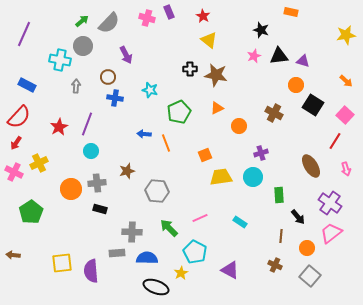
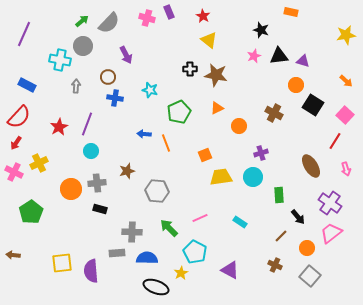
brown line at (281, 236): rotated 40 degrees clockwise
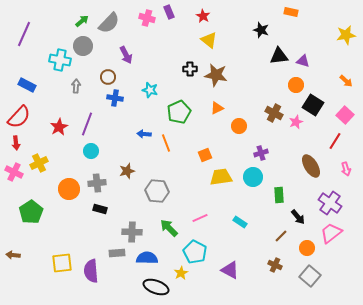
pink star at (254, 56): moved 42 px right, 66 px down
red arrow at (16, 143): rotated 40 degrees counterclockwise
orange circle at (71, 189): moved 2 px left
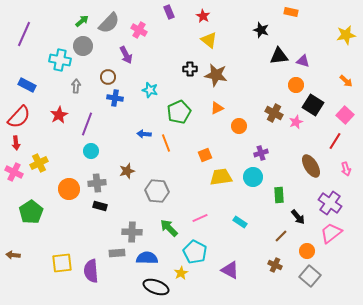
pink cross at (147, 18): moved 8 px left, 12 px down; rotated 14 degrees clockwise
red star at (59, 127): moved 12 px up
black rectangle at (100, 209): moved 3 px up
orange circle at (307, 248): moved 3 px down
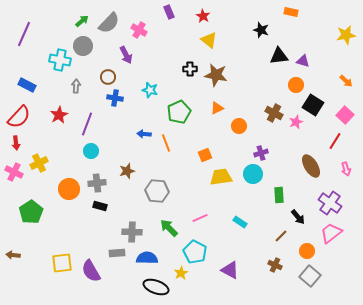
cyan circle at (253, 177): moved 3 px up
purple semicircle at (91, 271): rotated 25 degrees counterclockwise
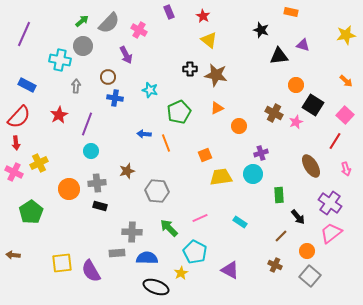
purple triangle at (303, 61): moved 16 px up
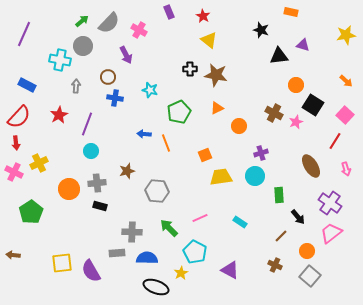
cyan circle at (253, 174): moved 2 px right, 2 px down
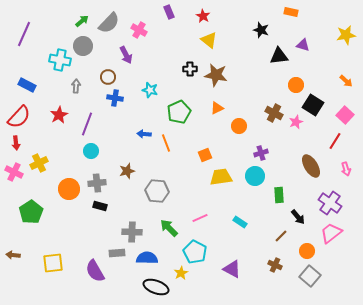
yellow square at (62, 263): moved 9 px left
purple triangle at (230, 270): moved 2 px right, 1 px up
purple semicircle at (91, 271): moved 4 px right
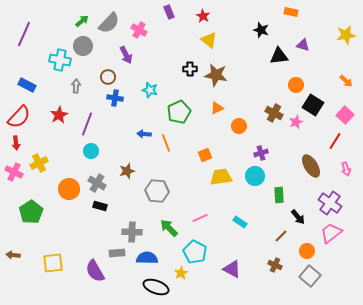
gray cross at (97, 183): rotated 36 degrees clockwise
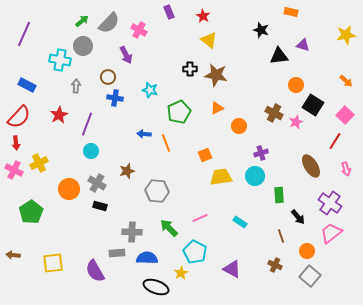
pink cross at (14, 172): moved 2 px up
brown line at (281, 236): rotated 64 degrees counterclockwise
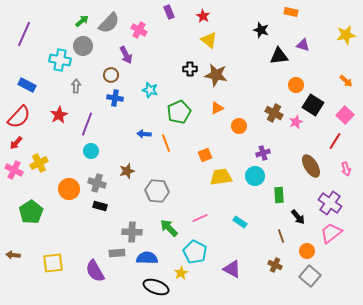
brown circle at (108, 77): moved 3 px right, 2 px up
red arrow at (16, 143): rotated 48 degrees clockwise
purple cross at (261, 153): moved 2 px right
gray cross at (97, 183): rotated 12 degrees counterclockwise
